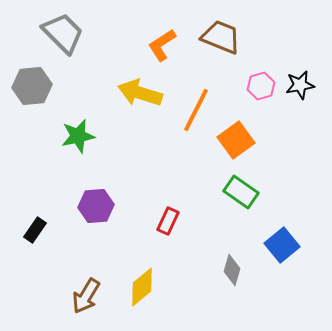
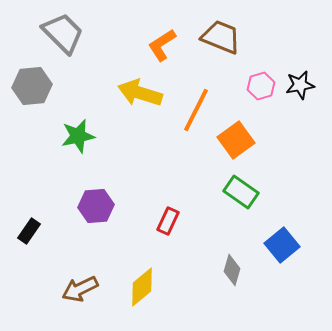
black rectangle: moved 6 px left, 1 px down
brown arrow: moved 6 px left, 7 px up; rotated 33 degrees clockwise
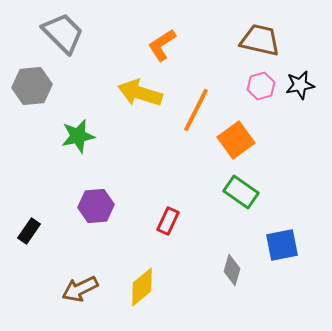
brown trapezoid: moved 39 px right, 3 px down; rotated 9 degrees counterclockwise
blue square: rotated 28 degrees clockwise
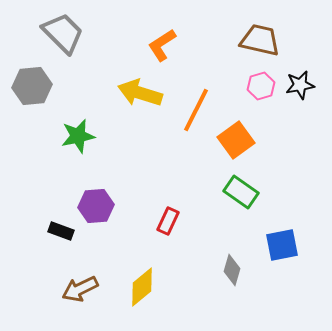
black rectangle: moved 32 px right; rotated 75 degrees clockwise
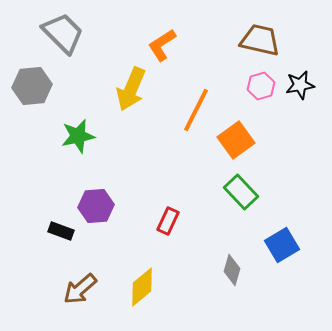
yellow arrow: moved 9 px left, 4 px up; rotated 84 degrees counterclockwise
green rectangle: rotated 12 degrees clockwise
blue square: rotated 20 degrees counterclockwise
brown arrow: rotated 15 degrees counterclockwise
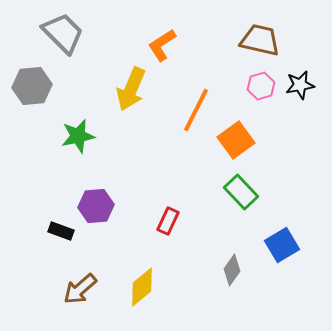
gray diamond: rotated 20 degrees clockwise
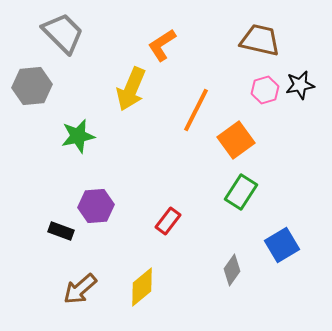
pink hexagon: moved 4 px right, 4 px down
green rectangle: rotated 76 degrees clockwise
red rectangle: rotated 12 degrees clockwise
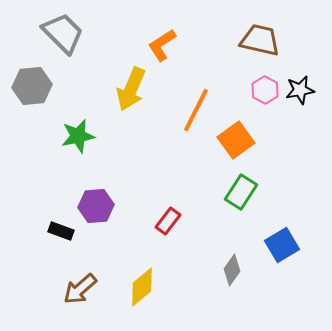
black star: moved 5 px down
pink hexagon: rotated 16 degrees counterclockwise
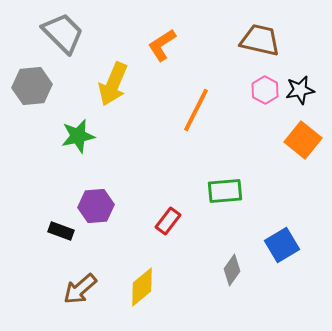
yellow arrow: moved 18 px left, 5 px up
orange square: moved 67 px right; rotated 15 degrees counterclockwise
green rectangle: moved 16 px left, 1 px up; rotated 52 degrees clockwise
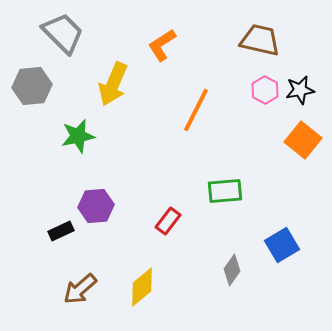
black rectangle: rotated 45 degrees counterclockwise
